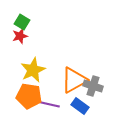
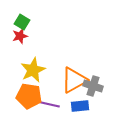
blue rectangle: rotated 42 degrees counterclockwise
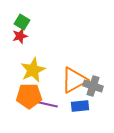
orange pentagon: rotated 10 degrees counterclockwise
purple line: moved 2 px left
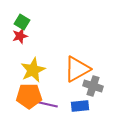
orange triangle: moved 3 px right, 11 px up
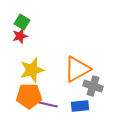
yellow star: moved 1 px left; rotated 10 degrees clockwise
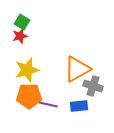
yellow star: moved 5 px left
blue rectangle: moved 1 px left
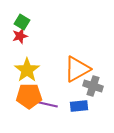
yellow star: rotated 20 degrees counterclockwise
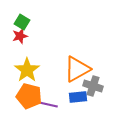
orange pentagon: rotated 15 degrees clockwise
blue rectangle: moved 1 px left, 9 px up
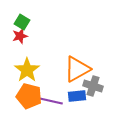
blue rectangle: moved 1 px left, 1 px up
purple line: moved 5 px right, 3 px up
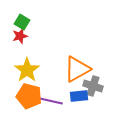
blue rectangle: moved 2 px right
